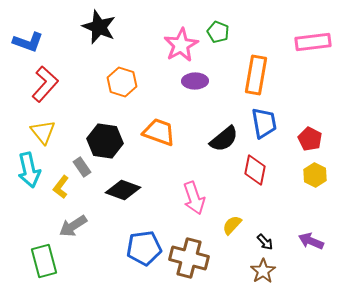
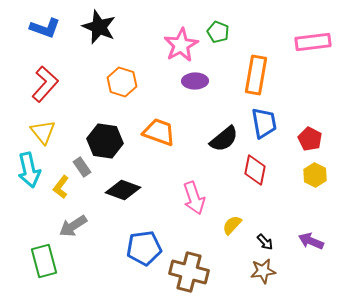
blue L-shape: moved 17 px right, 14 px up
brown cross: moved 14 px down
brown star: rotated 25 degrees clockwise
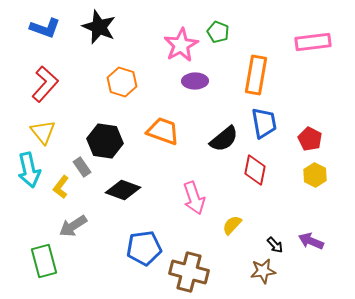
orange trapezoid: moved 4 px right, 1 px up
black arrow: moved 10 px right, 3 px down
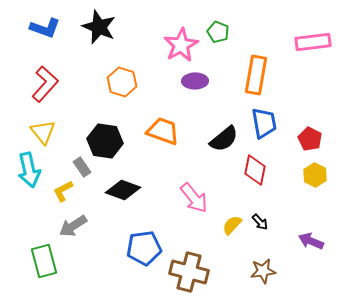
yellow L-shape: moved 2 px right, 4 px down; rotated 25 degrees clockwise
pink arrow: rotated 20 degrees counterclockwise
black arrow: moved 15 px left, 23 px up
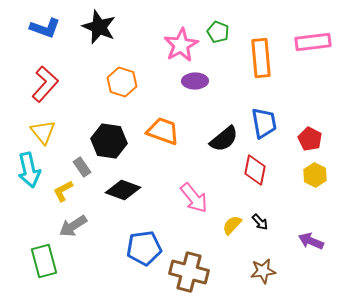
orange rectangle: moved 5 px right, 17 px up; rotated 15 degrees counterclockwise
black hexagon: moved 4 px right
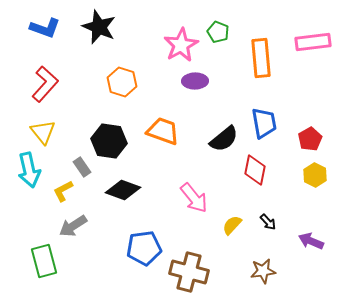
red pentagon: rotated 15 degrees clockwise
black arrow: moved 8 px right
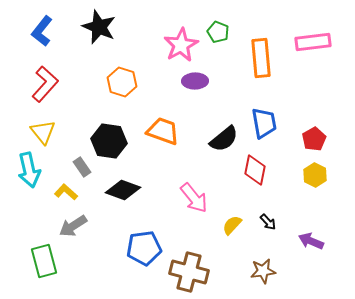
blue L-shape: moved 3 px left, 3 px down; rotated 108 degrees clockwise
red pentagon: moved 4 px right
yellow L-shape: moved 3 px right, 1 px down; rotated 70 degrees clockwise
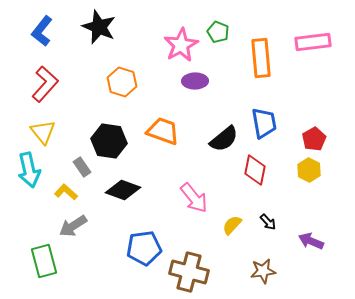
yellow hexagon: moved 6 px left, 5 px up
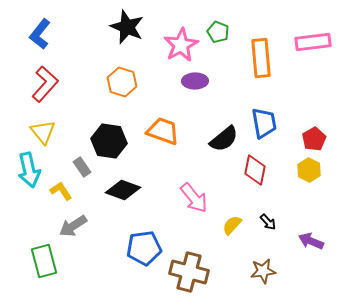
black star: moved 28 px right
blue L-shape: moved 2 px left, 3 px down
yellow L-shape: moved 5 px left, 1 px up; rotated 15 degrees clockwise
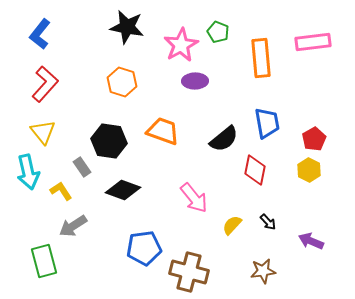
black star: rotated 12 degrees counterclockwise
blue trapezoid: moved 3 px right
cyan arrow: moved 1 px left, 2 px down
